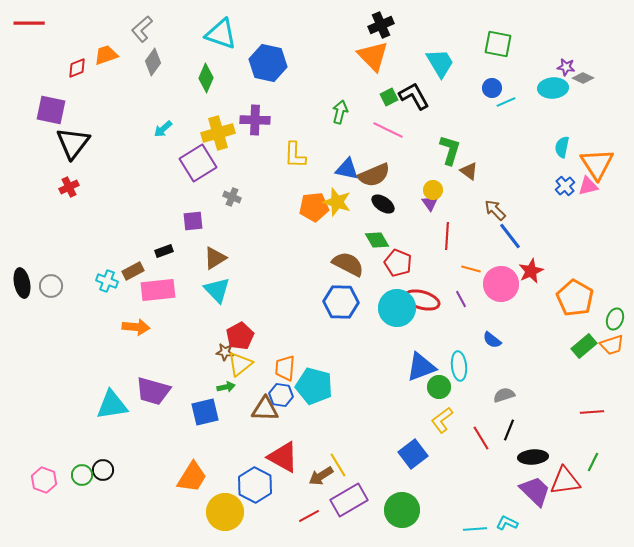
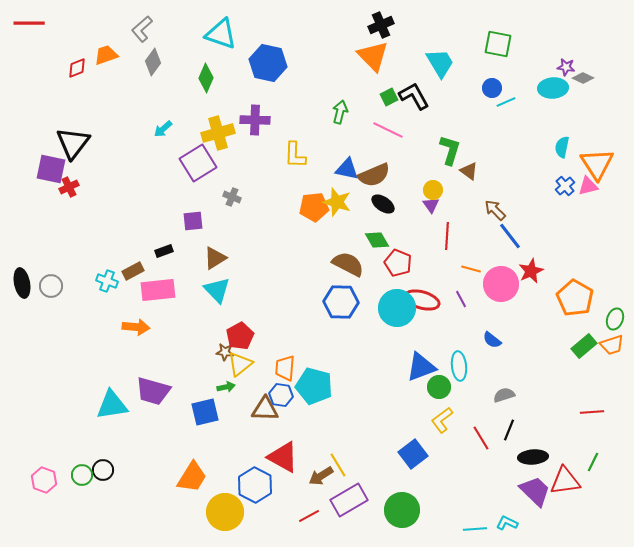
purple square at (51, 110): moved 59 px down
purple triangle at (430, 203): moved 1 px right, 2 px down
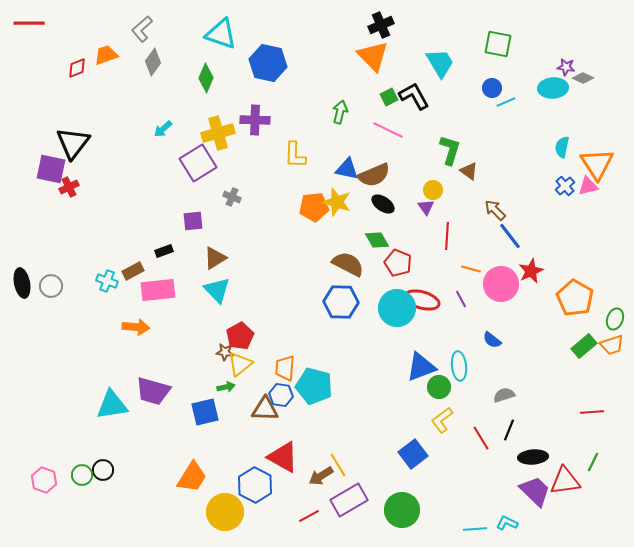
purple triangle at (431, 205): moved 5 px left, 2 px down
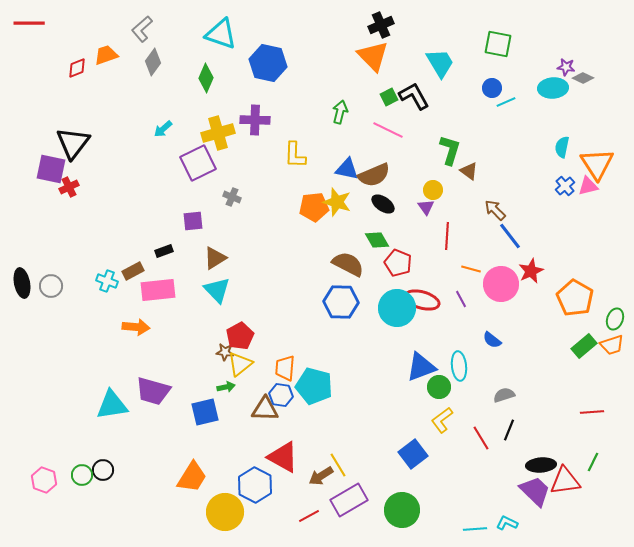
purple square at (198, 163): rotated 6 degrees clockwise
black ellipse at (533, 457): moved 8 px right, 8 px down
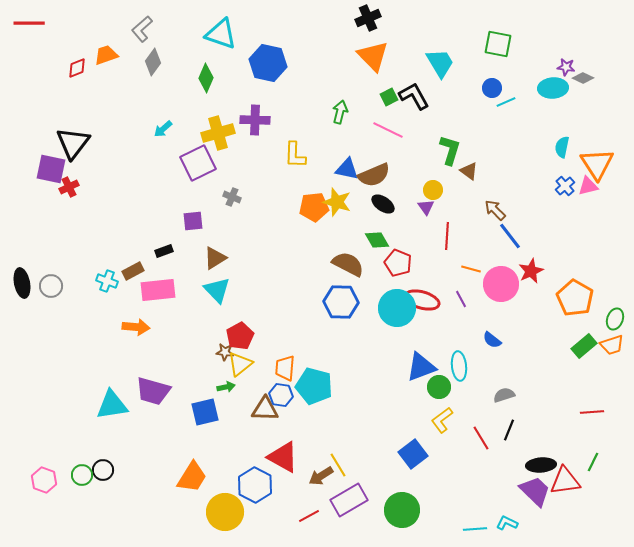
black cross at (381, 25): moved 13 px left, 7 px up
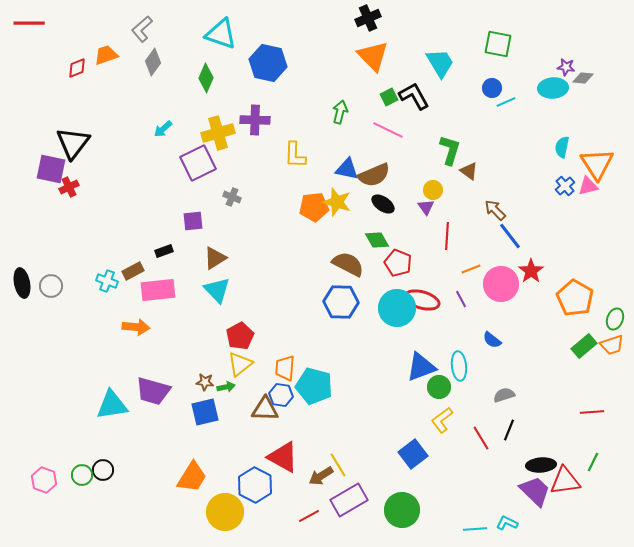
gray diamond at (583, 78): rotated 20 degrees counterclockwise
orange line at (471, 269): rotated 36 degrees counterclockwise
red star at (531, 271): rotated 10 degrees counterclockwise
brown star at (225, 352): moved 20 px left, 30 px down
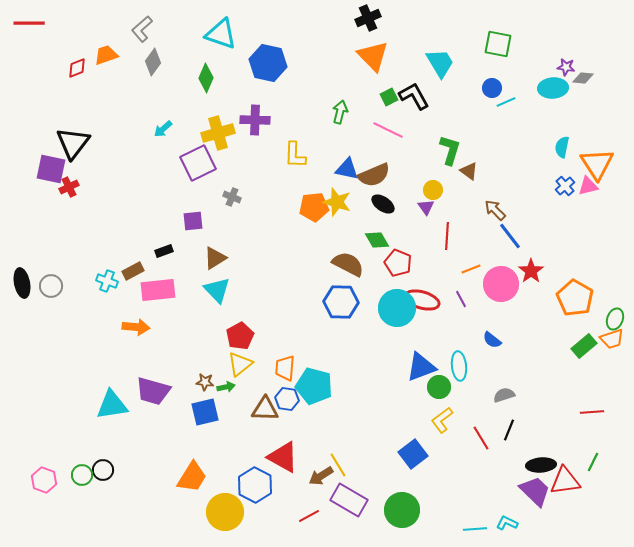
orange trapezoid at (612, 345): moved 6 px up
blue hexagon at (281, 395): moved 6 px right, 4 px down
purple rectangle at (349, 500): rotated 60 degrees clockwise
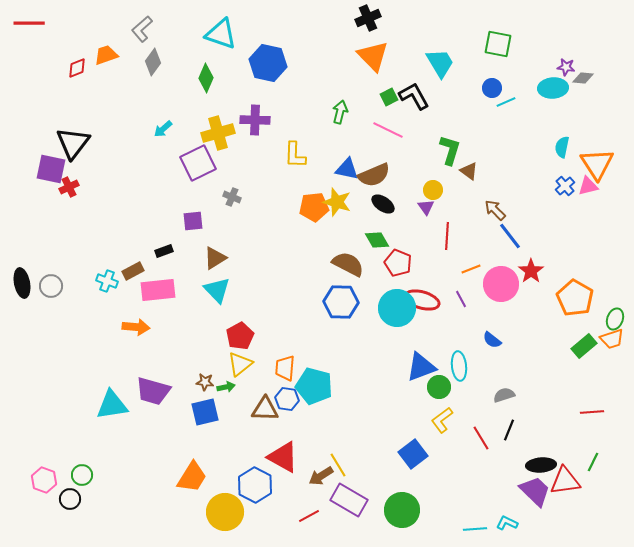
black circle at (103, 470): moved 33 px left, 29 px down
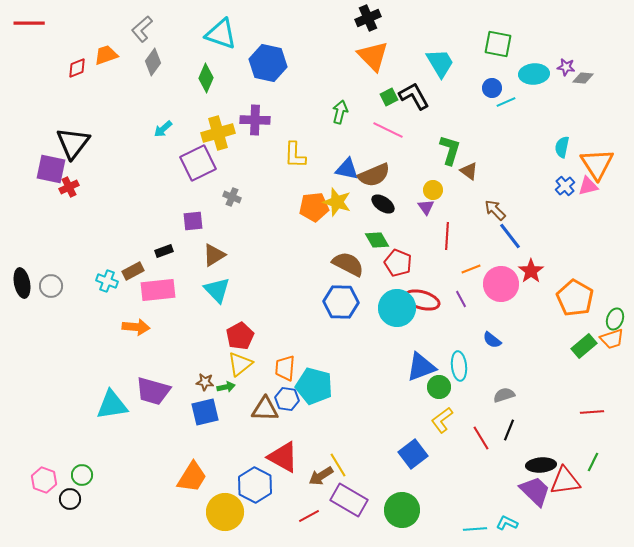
cyan ellipse at (553, 88): moved 19 px left, 14 px up
brown triangle at (215, 258): moved 1 px left, 3 px up
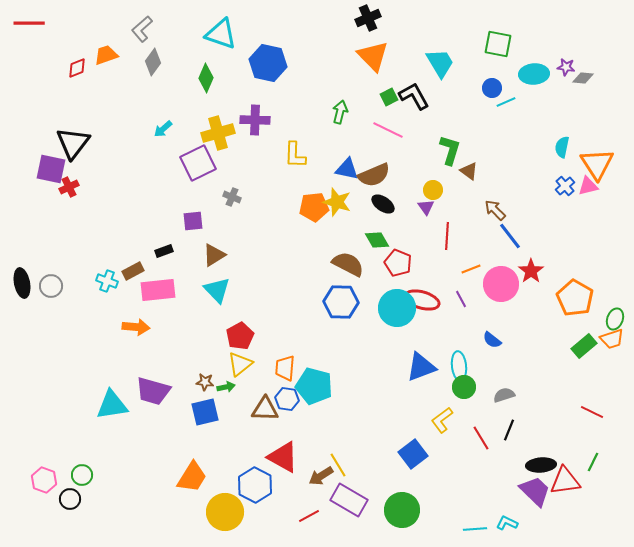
green circle at (439, 387): moved 25 px right
red line at (592, 412): rotated 30 degrees clockwise
